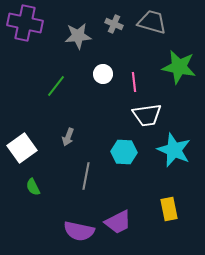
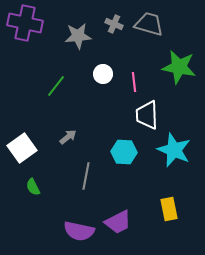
gray trapezoid: moved 3 px left, 2 px down
white trapezoid: rotated 96 degrees clockwise
gray arrow: rotated 150 degrees counterclockwise
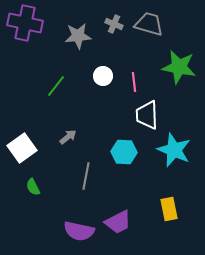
white circle: moved 2 px down
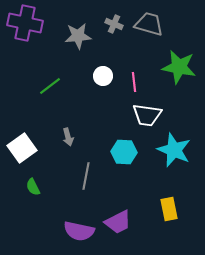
green line: moved 6 px left; rotated 15 degrees clockwise
white trapezoid: rotated 80 degrees counterclockwise
gray arrow: rotated 114 degrees clockwise
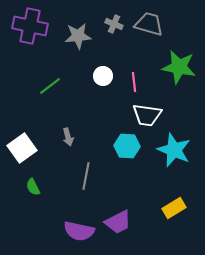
purple cross: moved 5 px right, 3 px down
cyan hexagon: moved 3 px right, 6 px up
yellow rectangle: moved 5 px right, 1 px up; rotated 70 degrees clockwise
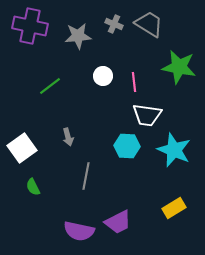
gray trapezoid: rotated 16 degrees clockwise
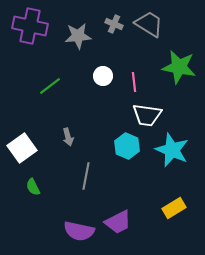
cyan hexagon: rotated 20 degrees clockwise
cyan star: moved 2 px left
